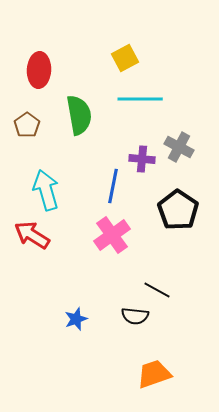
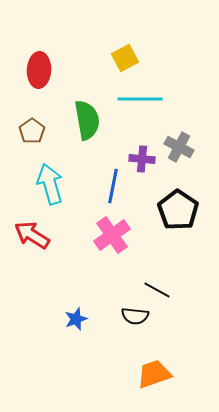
green semicircle: moved 8 px right, 5 px down
brown pentagon: moved 5 px right, 6 px down
cyan arrow: moved 4 px right, 6 px up
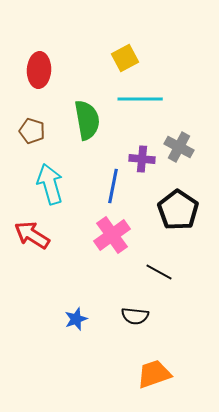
brown pentagon: rotated 20 degrees counterclockwise
black line: moved 2 px right, 18 px up
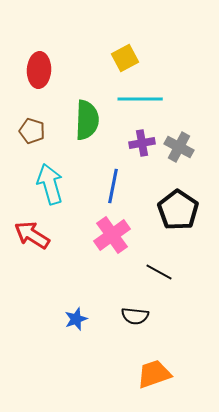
green semicircle: rotated 12 degrees clockwise
purple cross: moved 16 px up; rotated 15 degrees counterclockwise
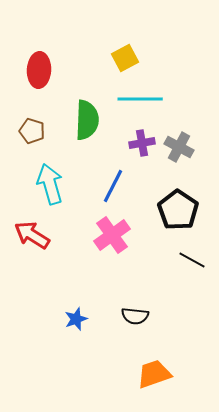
blue line: rotated 16 degrees clockwise
black line: moved 33 px right, 12 px up
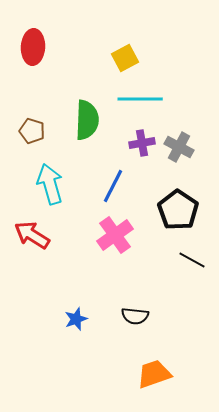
red ellipse: moved 6 px left, 23 px up
pink cross: moved 3 px right
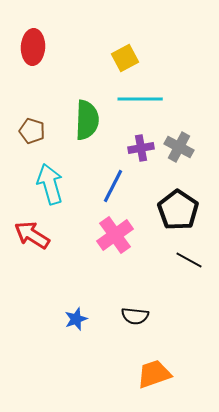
purple cross: moved 1 px left, 5 px down
black line: moved 3 px left
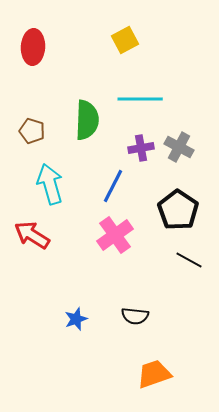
yellow square: moved 18 px up
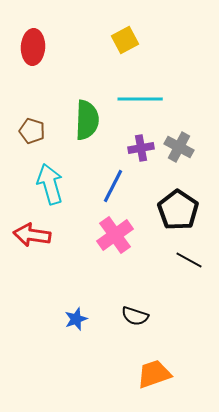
red arrow: rotated 24 degrees counterclockwise
black semicircle: rotated 12 degrees clockwise
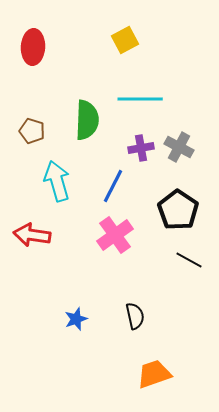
cyan arrow: moved 7 px right, 3 px up
black semicircle: rotated 120 degrees counterclockwise
